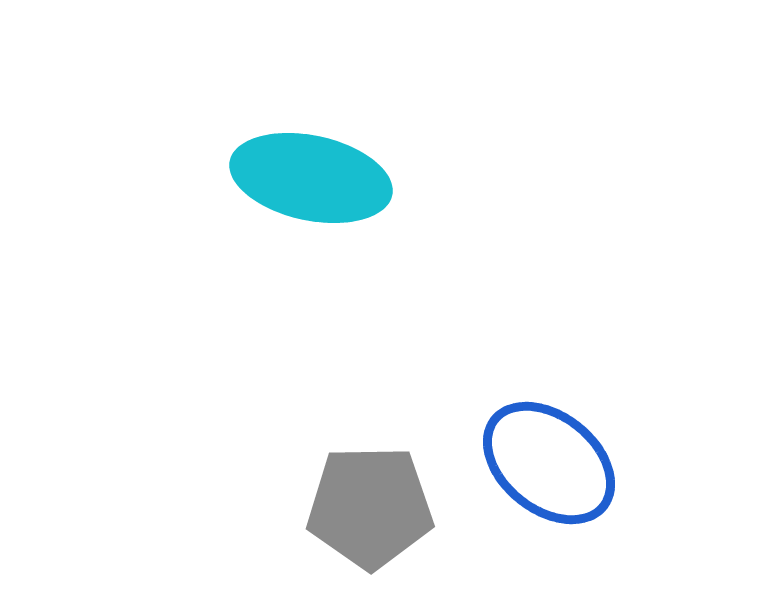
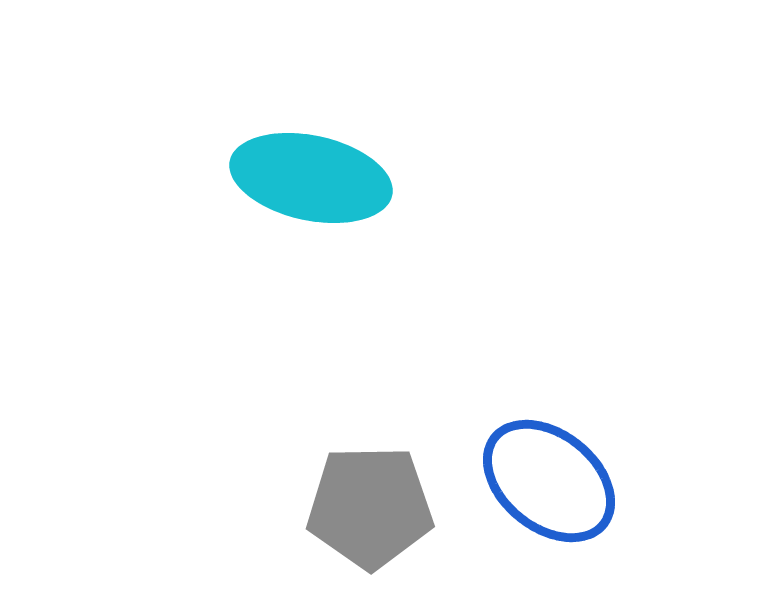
blue ellipse: moved 18 px down
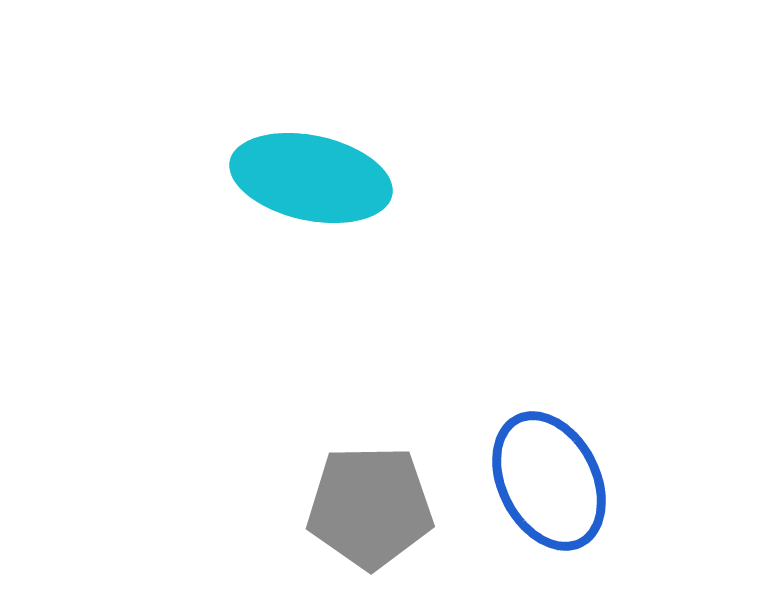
blue ellipse: rotated 24 degrees clockwise
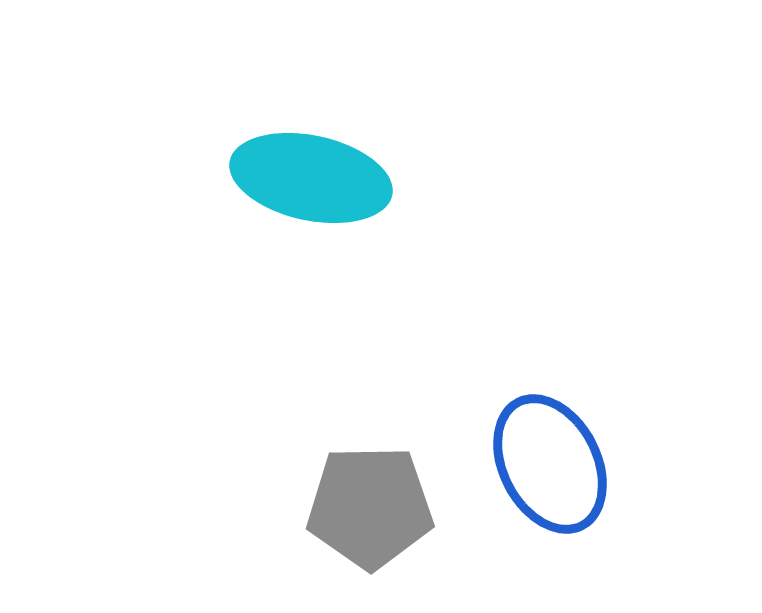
blue ellipse: moved 1 px right, 17 px up
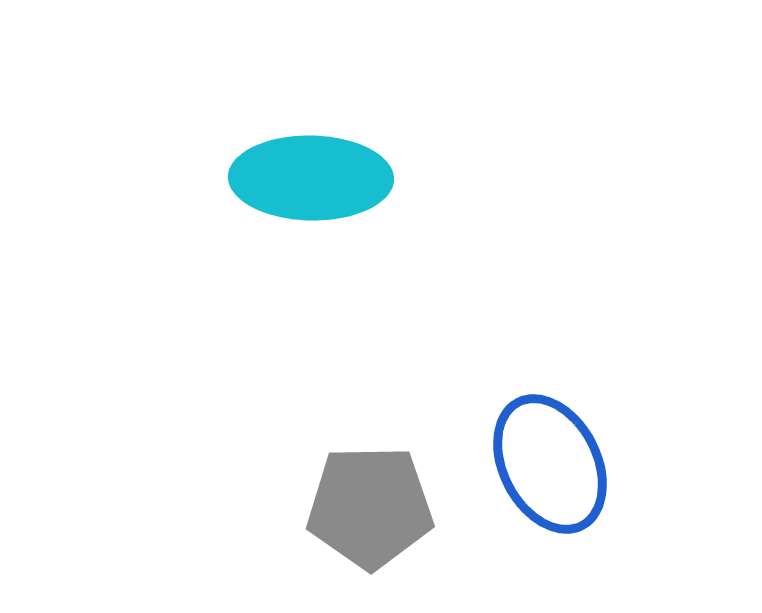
cyan ellipse: rotated 11 degrees counterclockwise
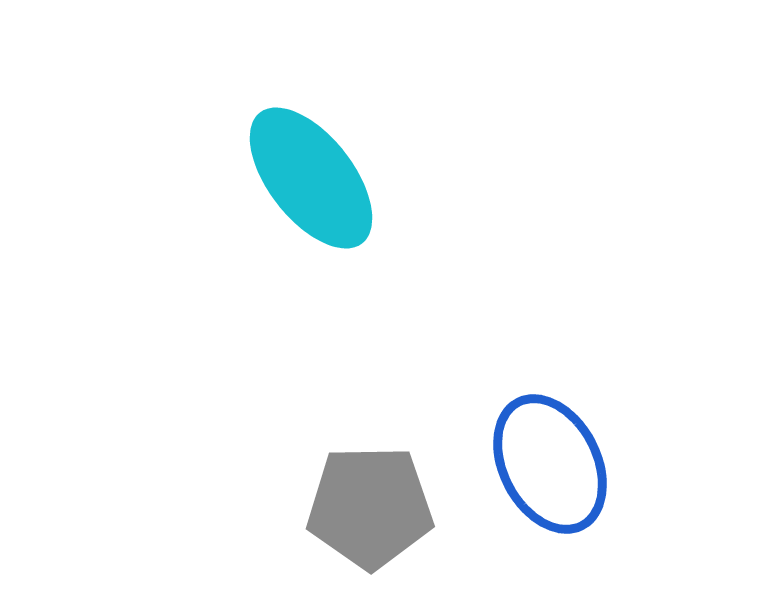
cyan ellipse: rotated 51 degrees clockwise
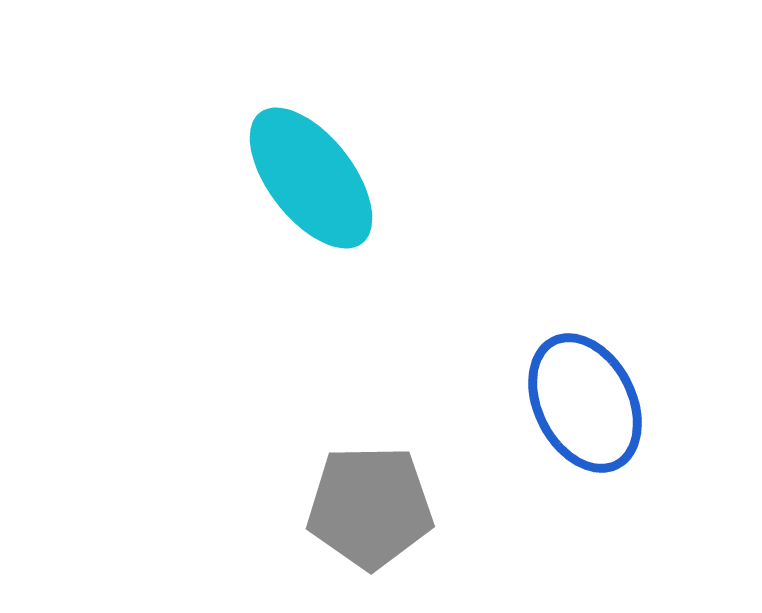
blue ellipse: moved 35 px right, 61 px up
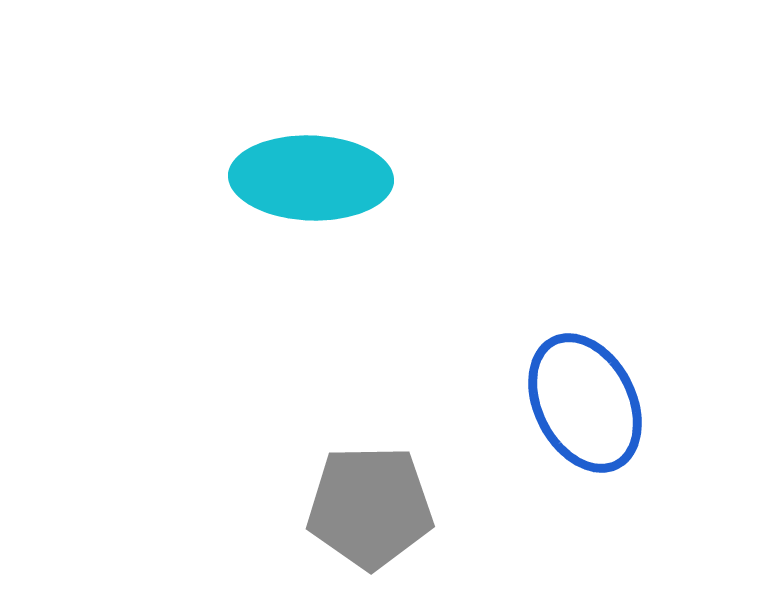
cyan ellipse: rotated 50 degrees counterclockwise
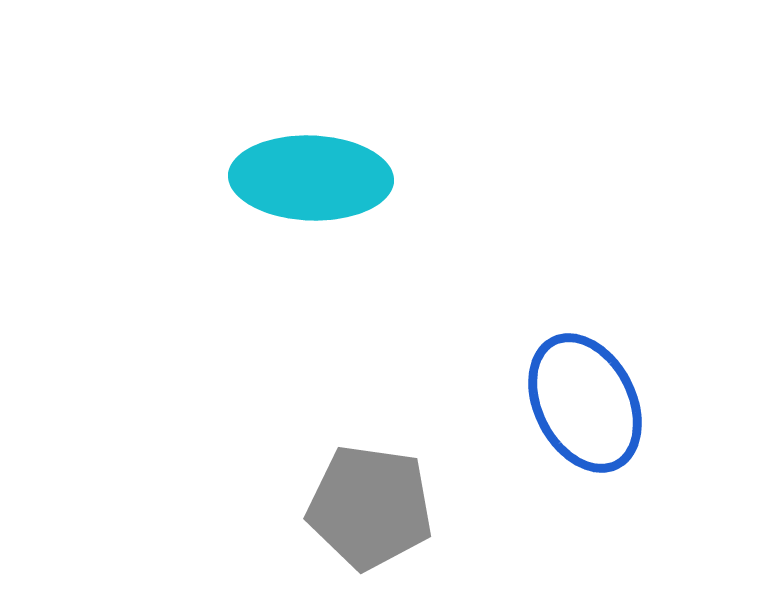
gray pentagon: rotated 9 degrees clockwise
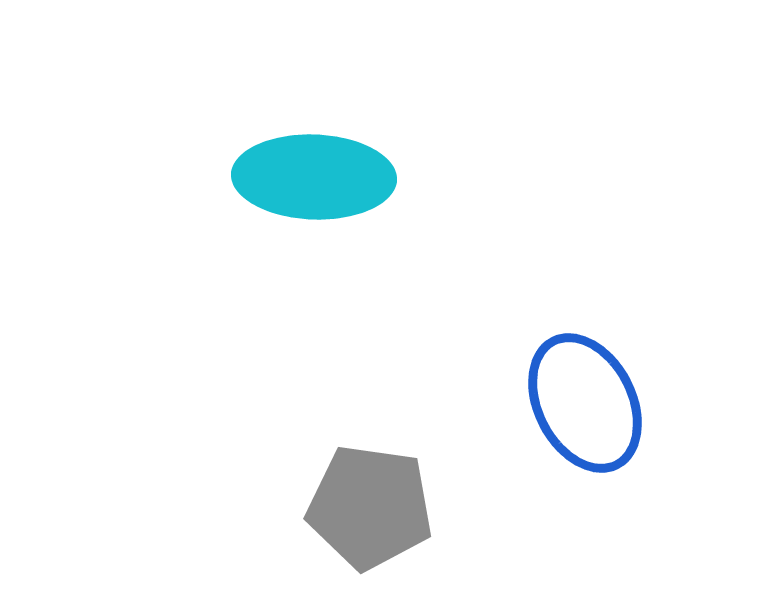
cyan ellipse: moved 3 px right, 1 px up
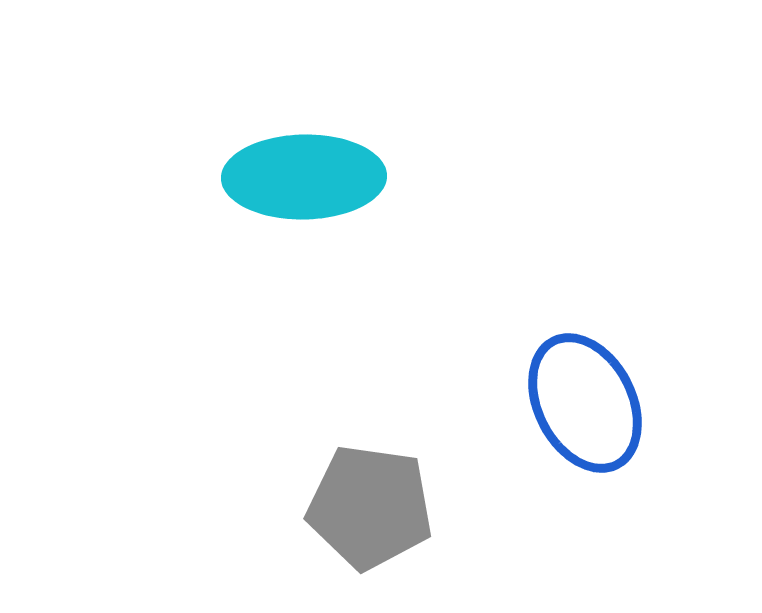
cyan ellipse: moved 10 px left; rotated 3 degrees counterclockwise
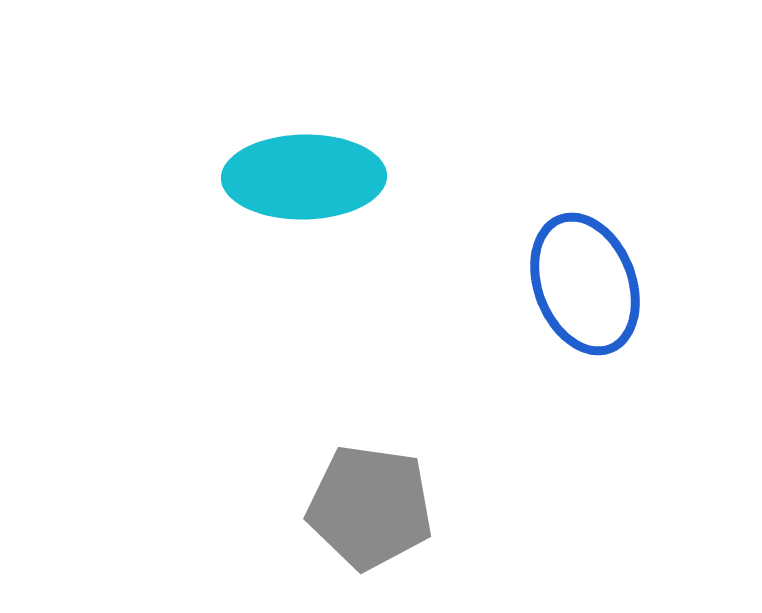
blue ellipse: moved 119 px up; rotated 6 degrees clockwise
